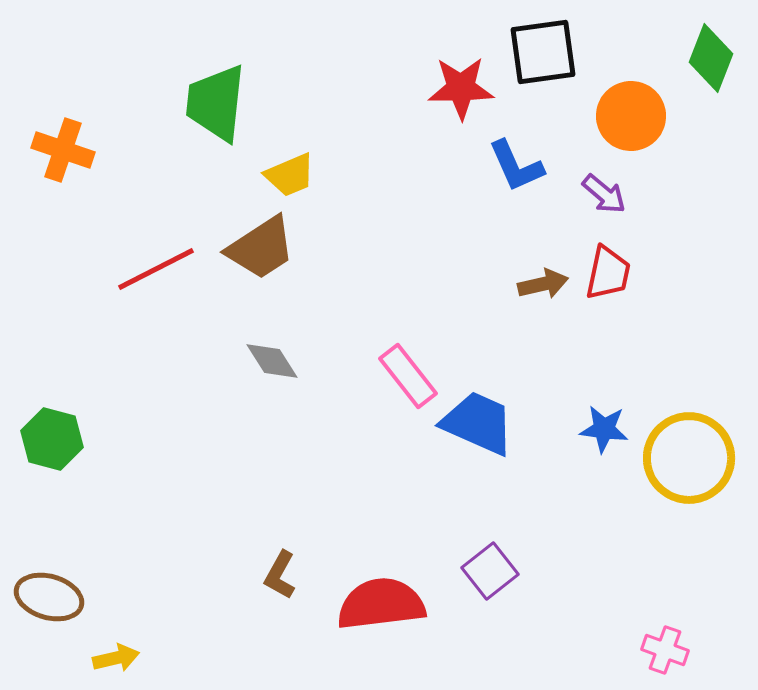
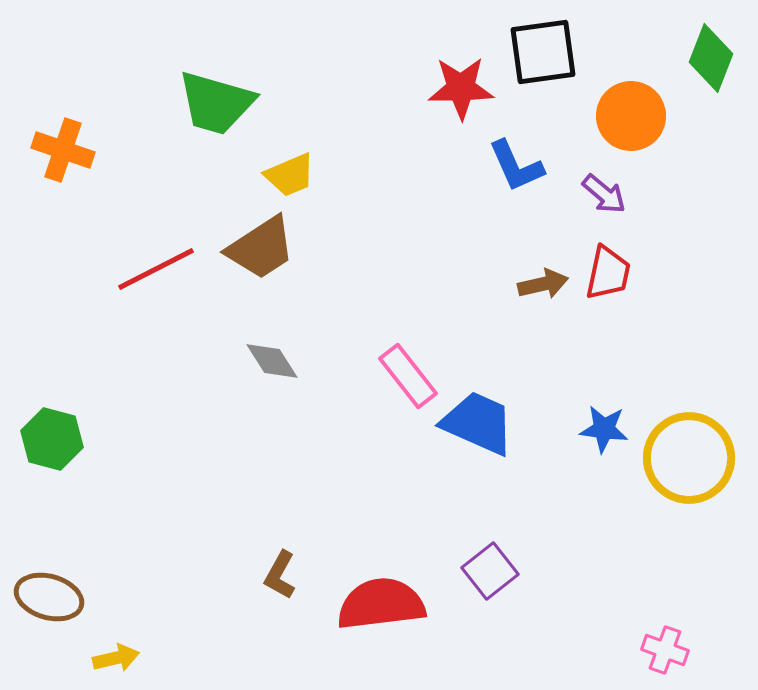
green trapezoid: rotated 80 degrees counterclockwise
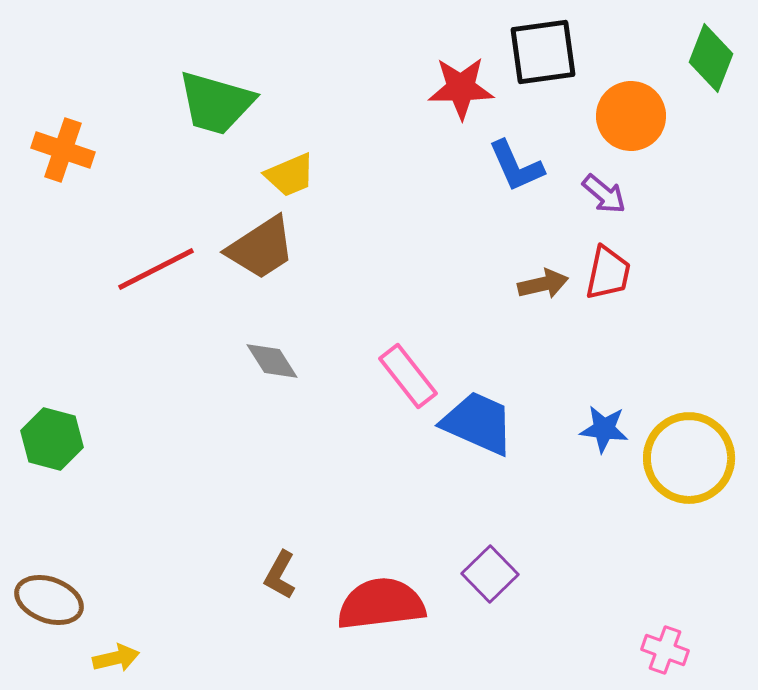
purple square: moved 3 px down; rotated 6 degrees counterclockwise
brown ellipse: moved 3 px down; rotated 4 degrees clockwise
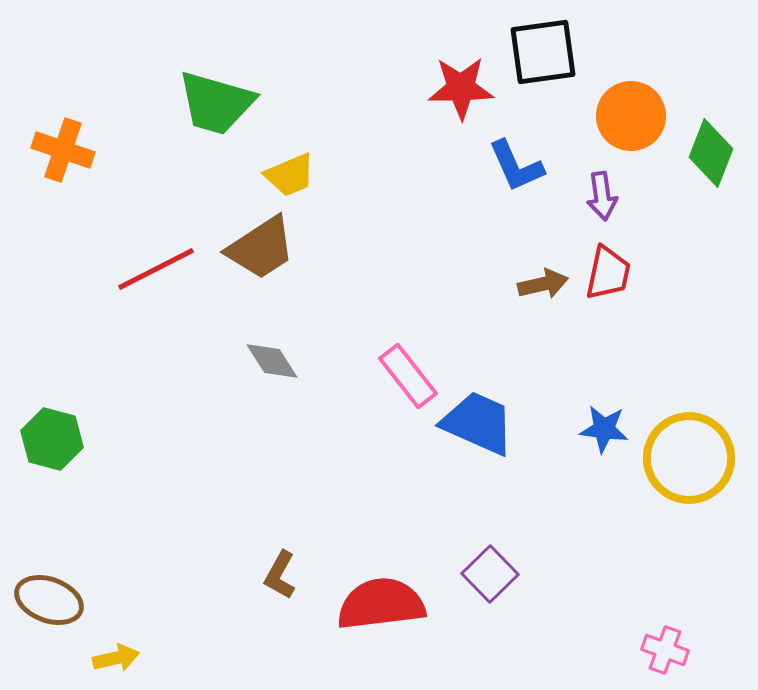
green diamond: moved 95 px down
purple arrow: moved 2 px left, 2 px down; rotated 42 degrees clockwise
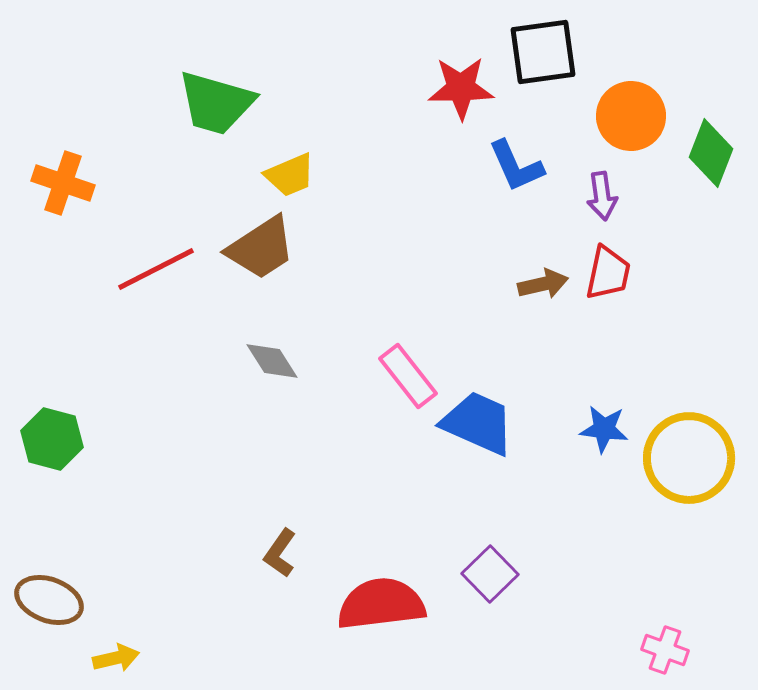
orange cross: moved 33 px down
brown L-shape: moved 22 px up; rotated 6 degrees clockwise
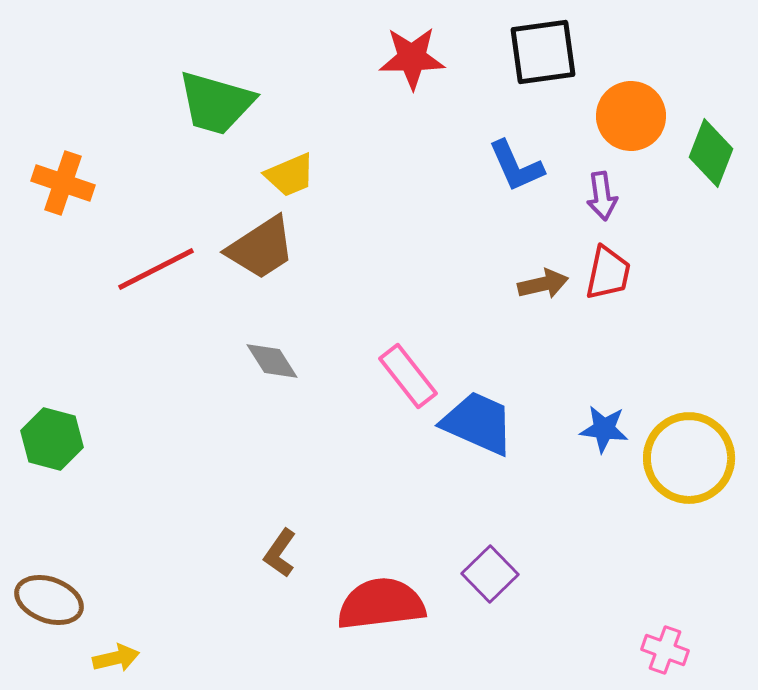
red star: moved 49 px left, 30 px up
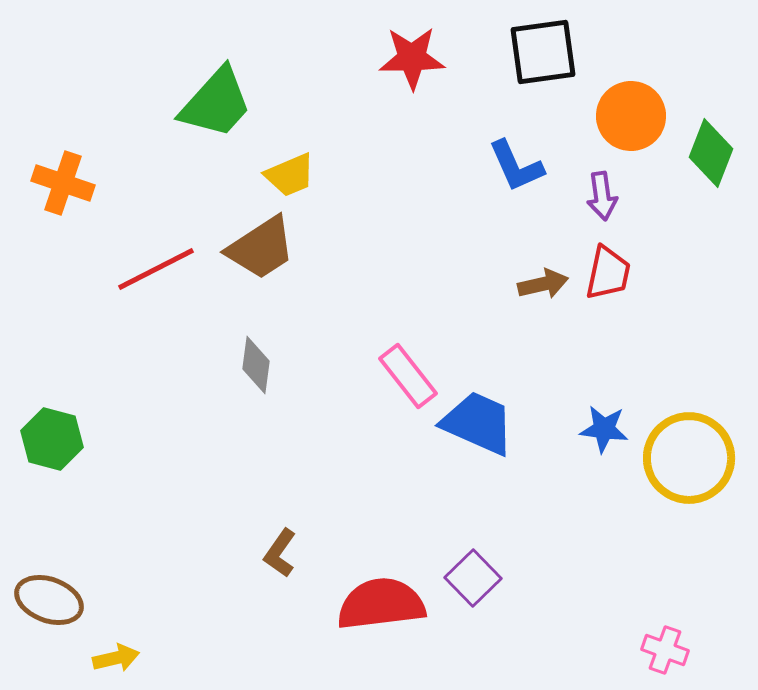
green trapezoid: rotated 64 degrees counterclockwise
gray diamond: moved 16 px left, 4 px down; rotated 40 degrees clockwise
purple square: moved 17 px left, 4 px down
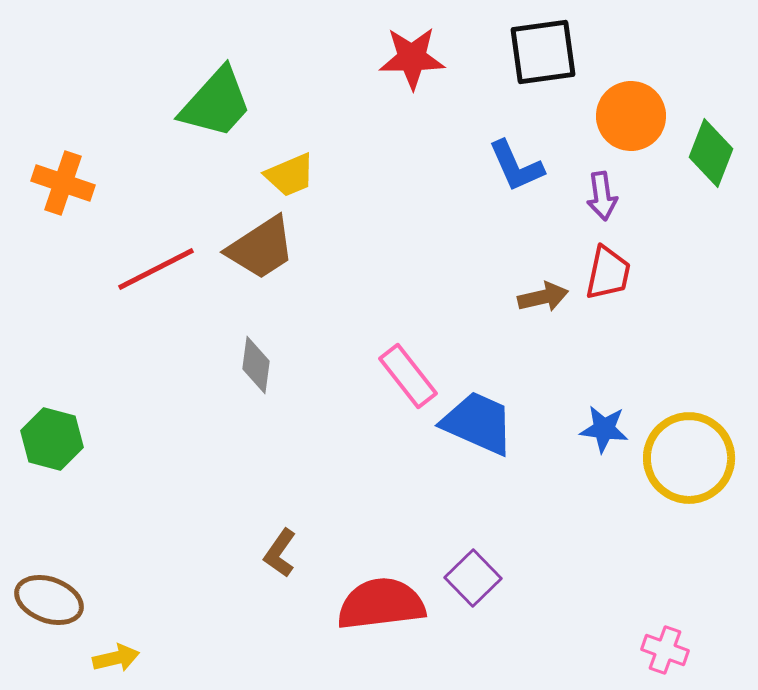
brown arrow: moved 13 px down
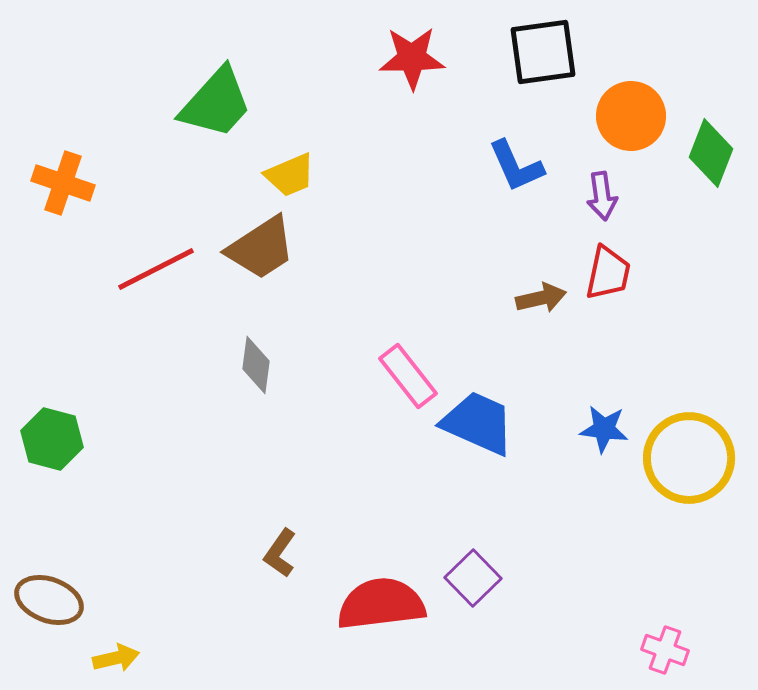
brown arrow: moved 2 px left, 1 px down
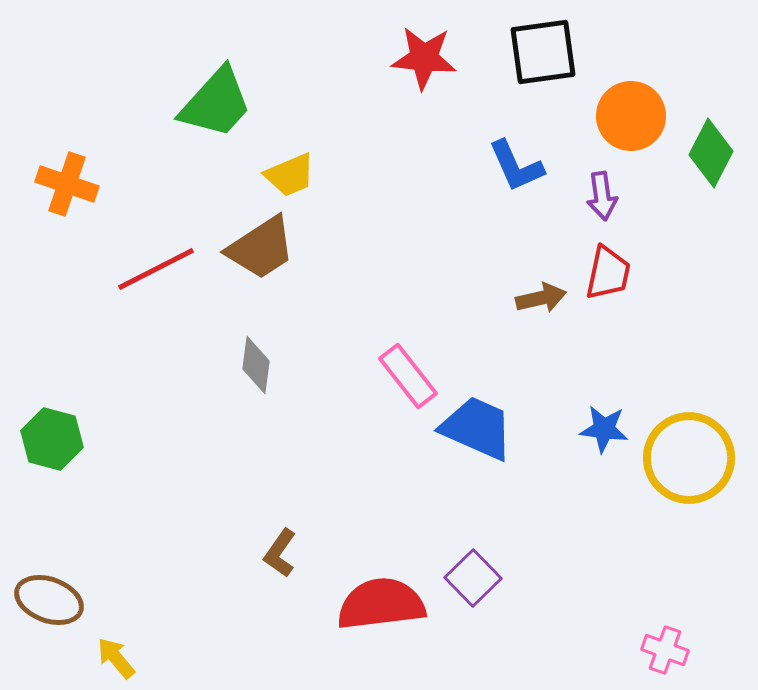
red star: moved 12 px right; rotated 6 degrees clockwise
green diamond: rotated 6 degrees clockwise
orange cross: moved 4 px right, 1 px down
blue trapezoid: moved 1 px left, 5 px down
yellow arrow: rotated 117 degrees counterclockwise
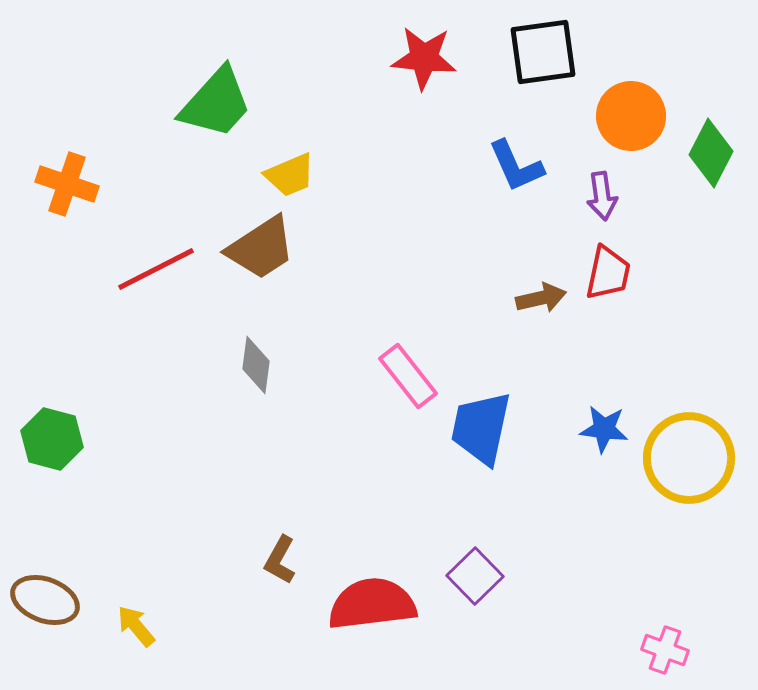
blue trapezoid: moved 4 px right; rotated 102 degrees counterclockwise
brown L-shape: moved 7 px down; rotated 6 degrees counterclockwise
purple square: moved 2 px right, 2 px up
brown ellipse: moved 4 px left
red semicircle: moved 9 px left
yellow arrow: moved 20 px right, 32 px up
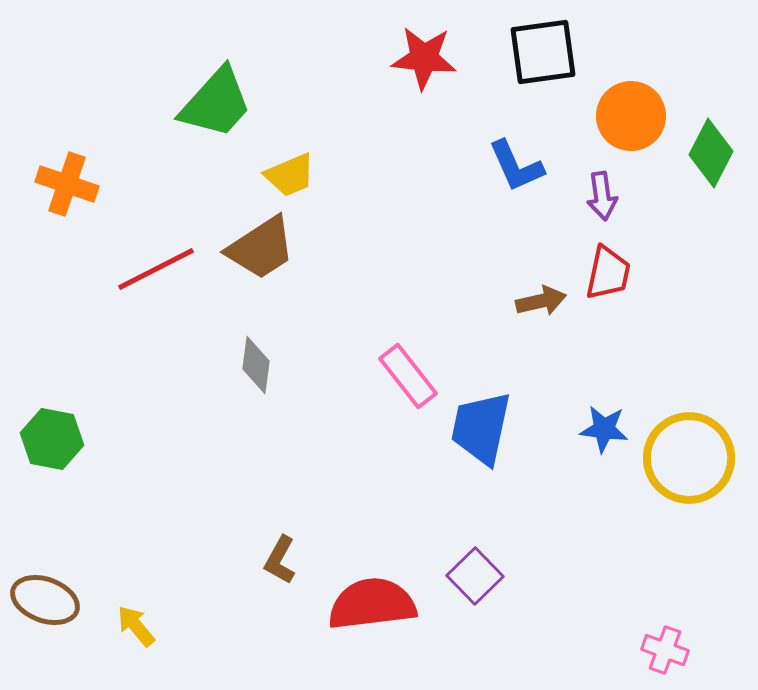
brown arrow: moved 3 px down
green hexagon: rotated 4 degrees counterclockwise
